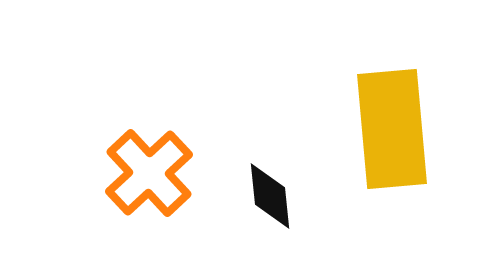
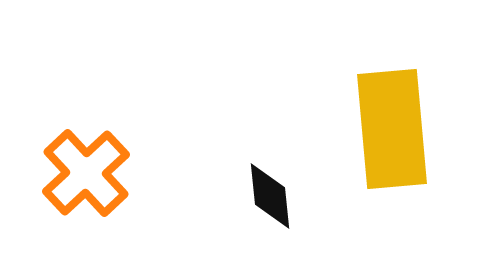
orange cross: moved 63 px left
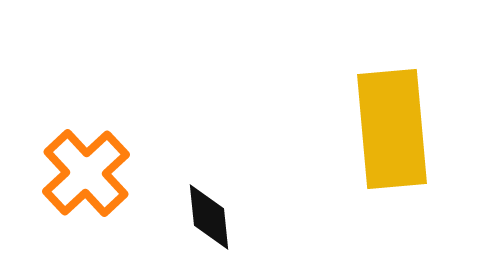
black diamond: moved 61 px left, 21 px down
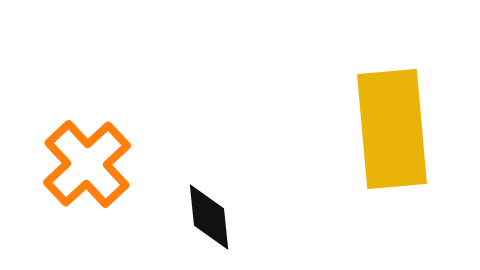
orange cross: moved 1 px right, 9 px up
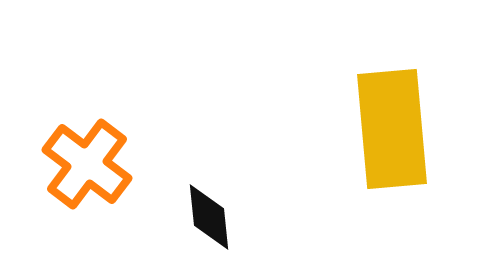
orange cross: rotated 10 degrees counterclockwise
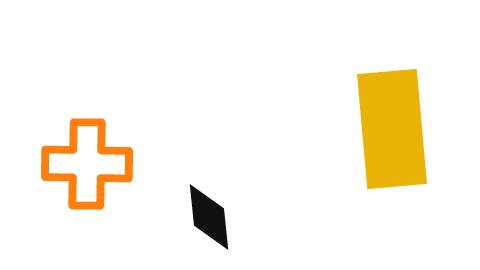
orange cross: rotated 36 degrees counterclockwise
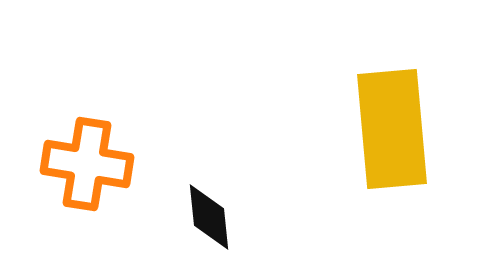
orange cross: rotated 8 degrees clockwise
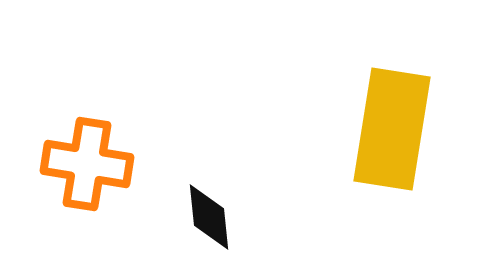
yellow rectangle: rotated 14 degrees clockwise
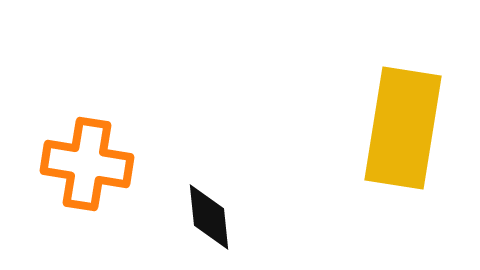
yellow rectangle: moved 11 px right, 1 px up
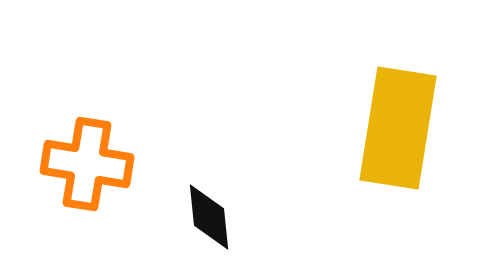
yellow rectangle: moved 5 px left
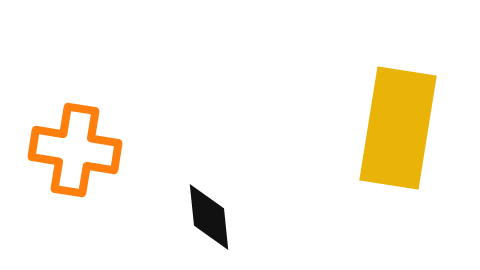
orange cross: moved 12 px left, 14 px up
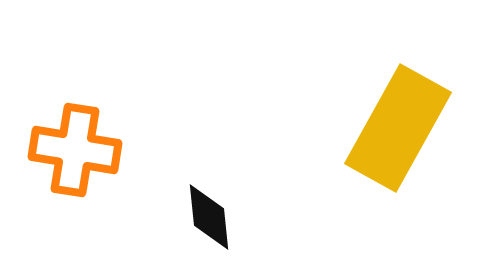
yellow rectangle: rotated 20 degrees clockwise
